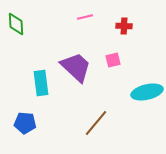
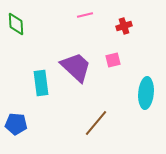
pink line: moved 2 px up
red cross: rotated 21 degrees counterclockwise
cyan ellipse: moved 1 px left, 1 px down; rotated 72 degrees counterclockwise
blue pentagon: moved 9 px left, 1 px down
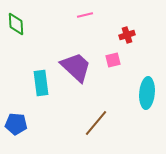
red cross: moved 3 px right, 9 px down
cyan ellipse: moved 1 px right
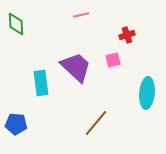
pink line: moved 4 px left
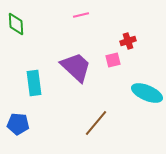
red cross: moved 1 px right, 6 px down
cyan rectangle: moved 7 px left
cyan ellipse: rotated 72 degrees counterclockwise
blue pentagon: moved 2 px right
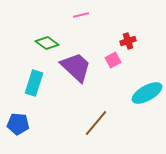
green diamond: moved 31 px right, 19 px down; rotated 50 degrees counterclockwise
pink square: rotated 14 degrees counterclockwise
cyan rectangle: rotated 25 degrees clockwise
cyan ellipse: rotated 52 degrees counterclockwise
